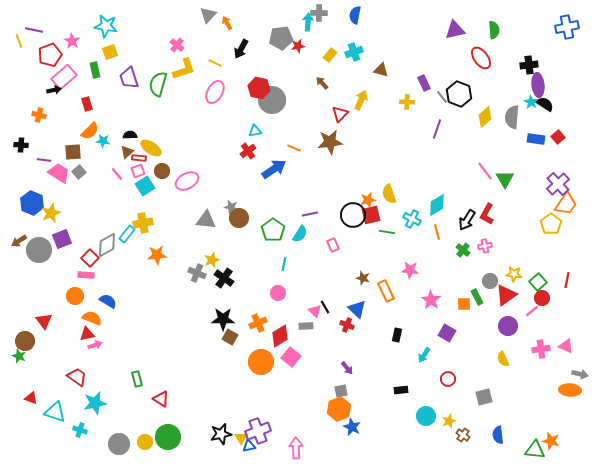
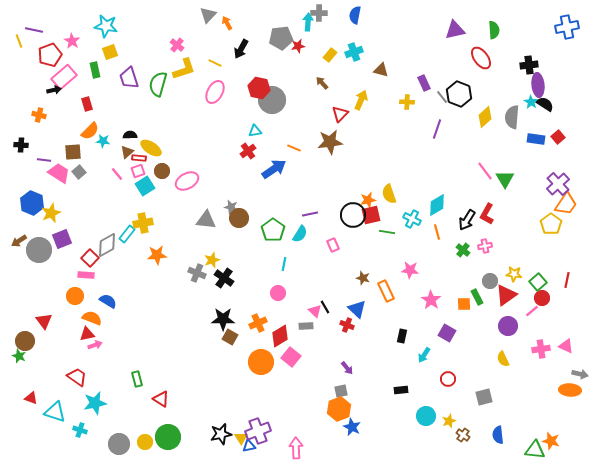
black rectangle at (397, 335): moved 5 px right, 1 px down
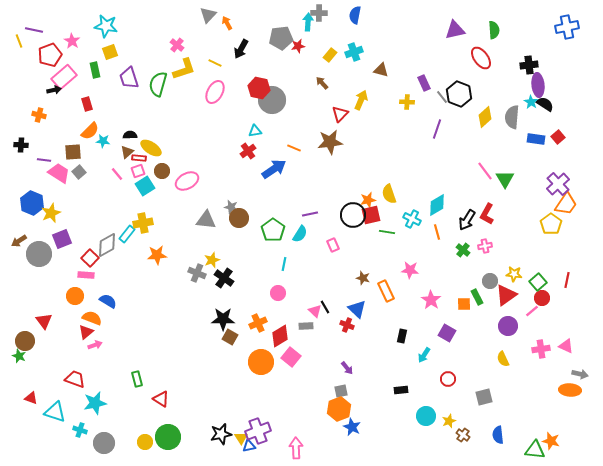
gray circle at (39, 250): moved 4 px down
red triangle at (87, 334): moved 1 px left, 2 px up; rotated 28 degrees counterclockwise
red trapezoid at (77, 377): moved 2 px left, 2 px down; rotated 15 degrees counterclockwise
gray circle at (119, 444): moved 15 px left, 1 px up
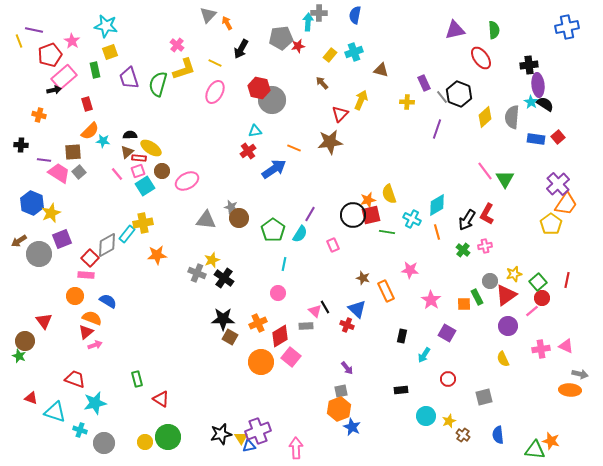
purple line at (310, 214): rotated 49 degrees counterclockwise
yellow star at (514, 274): rotated 21 degrees counterclockwise
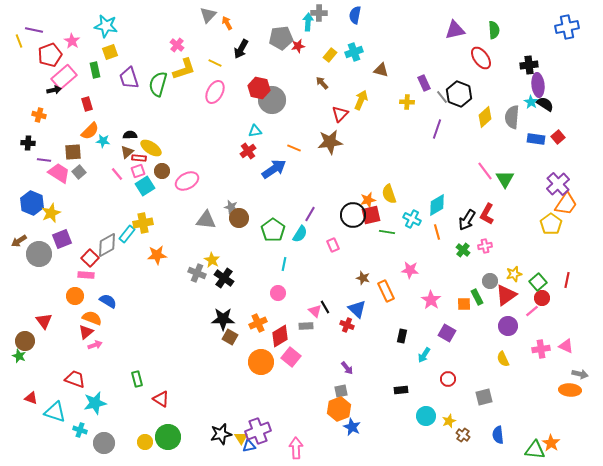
black cross at (21, 145): moved 7 px right, 2 px up
yellow star at (212, 260): rotated 21 degrees counterclockwise
orange star at (551, 441): moved 2 px down; rotated 18 degrees clockwise
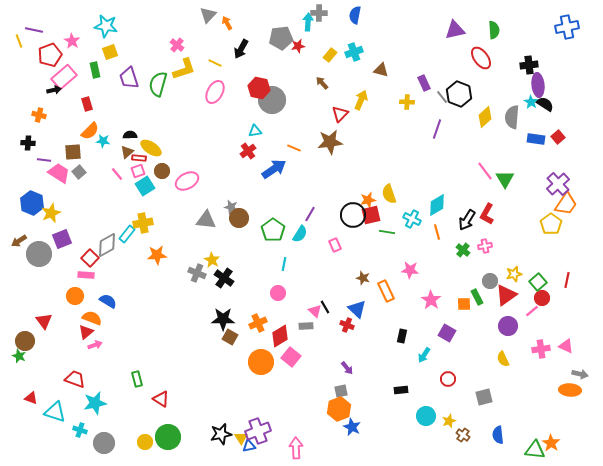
pink rectangle at (333, 245): moved 2 px right
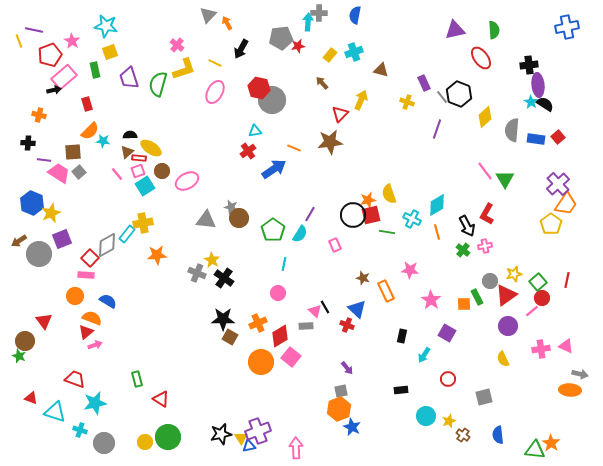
yellow cross at (407, 102): rotated 16 degrees clockwise
gray semicircle at (512, 117): moved 13 px down
black arrow at (467, 220): moved 6 px down; rotated 60 degrees counterclockwise
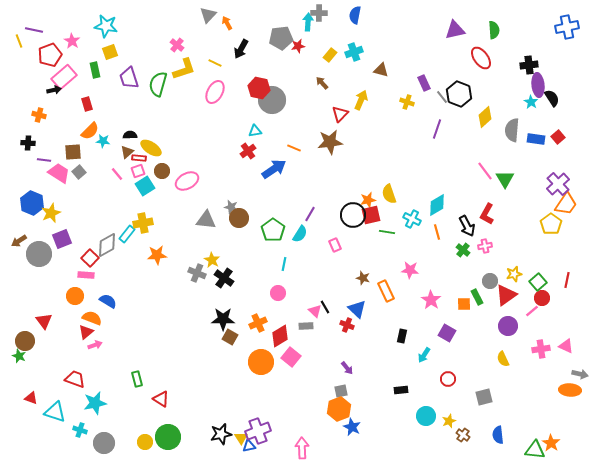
black semicircle at (545, 104): moved 7 px right, 6 px up; rotated 24 degrees clockwise
pink arrow at (296, 448): moved 6 px right
